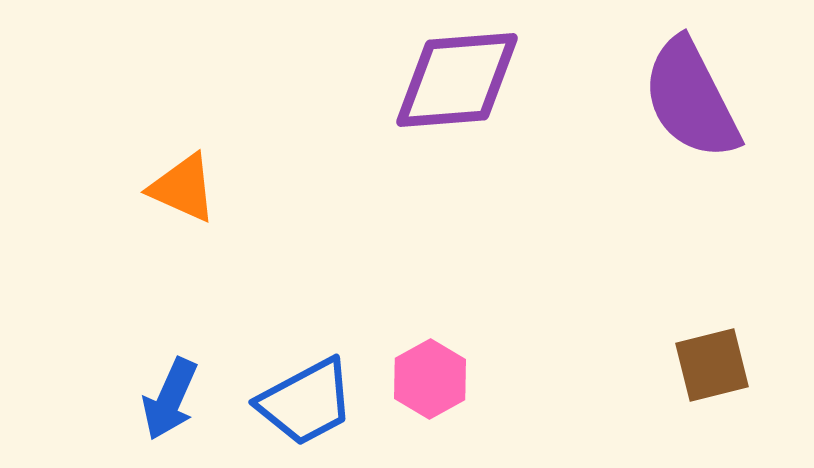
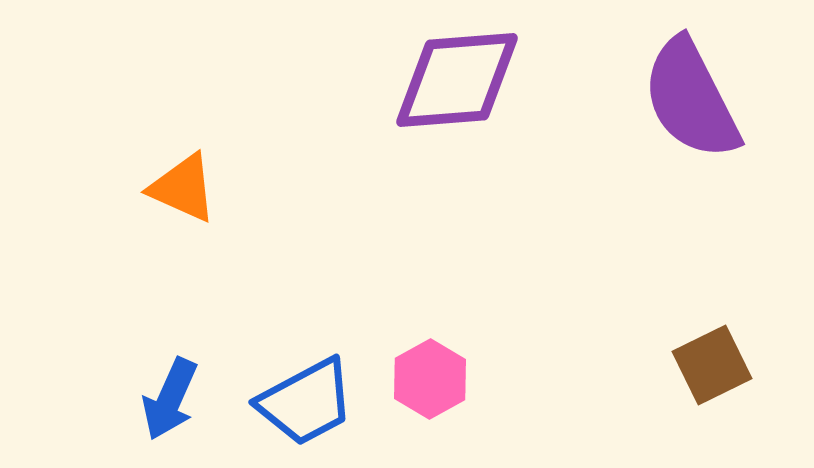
brown square: rotated 12 degrees counterclockwise
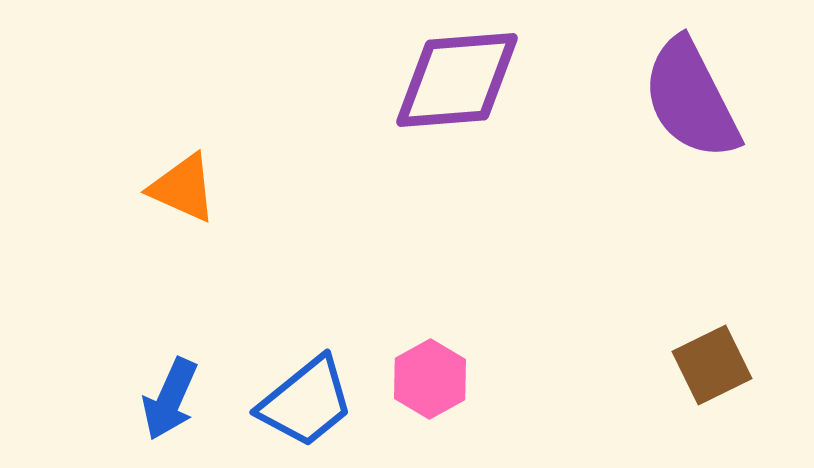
blue trapezoid: rotated 11 degrees counterclockwise
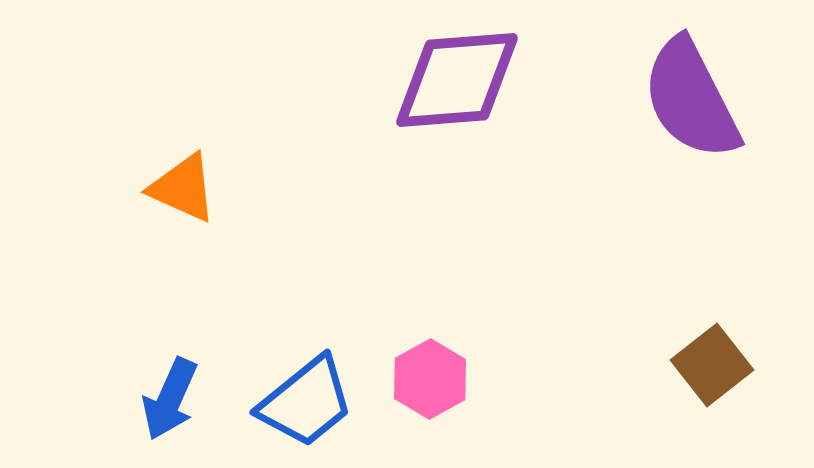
brown square: rotated 12 degrees counterclockwise
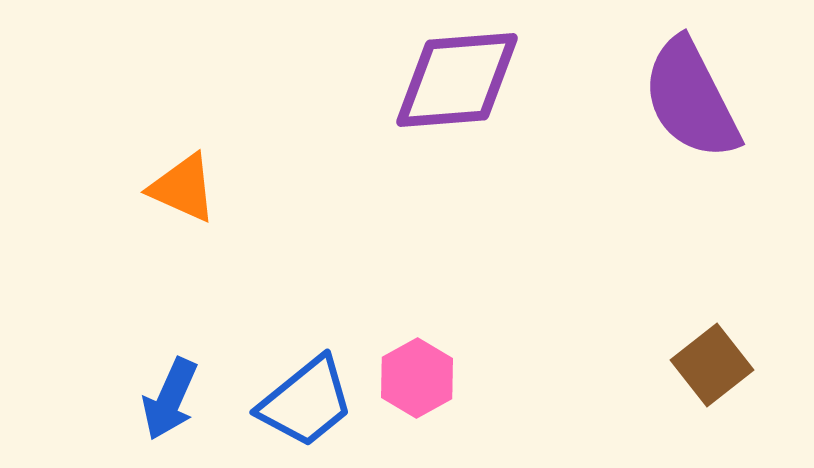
pink hexagon: moved 13 px left, 1 px up
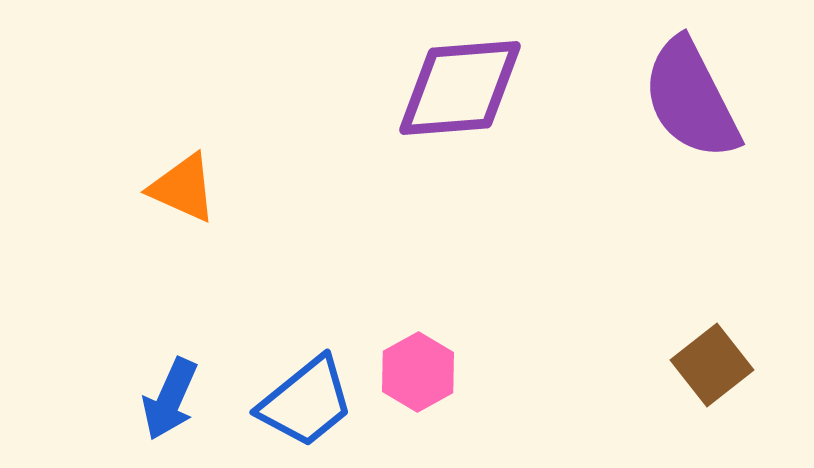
purple diamond: moved 3 px right, 8 px down
pink hexagon: moved 1 px right, 6 px up
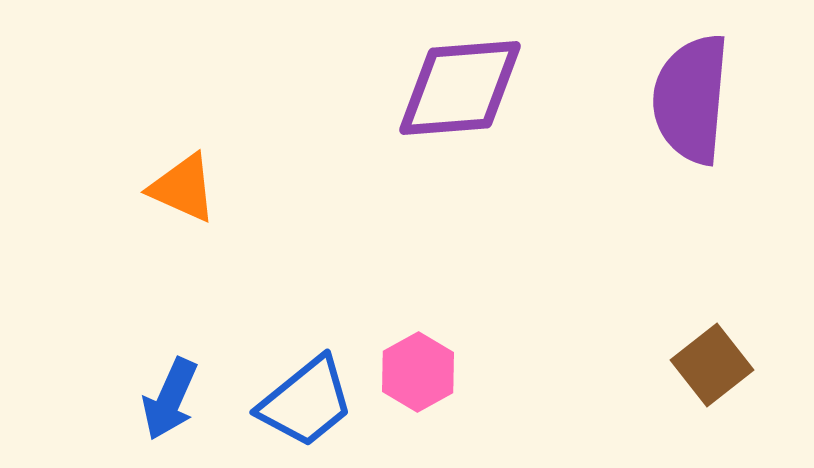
purple semicircle: rotated 32 degrees clockwise
